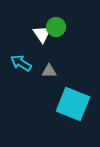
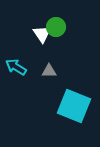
cyan arrow: moved 5 px left, 4 px down
cyan square: moved 1 px right, 2 px down
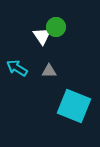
white triangle: moved 2 px down
cyan arrow: moved 1 px right, 1 px down
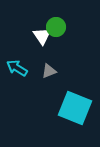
gray triangle: rotated 21 degrees counterclockwise
cyan square: moved 1 px right, 2 px down
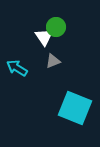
white triangle: moved 2 px right, 1 px down
gray triangle: moved 4 px right, 10 px up
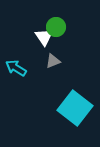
cyan arrow: moved 1 px left
cyan square: rotated 16 degrees clockwise
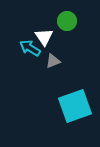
green circle: moved 11 px right, 6 px up
cyan arrow: moved 14 px right, 20 px up
cyan square: moved 2 px up; rotated 32 degrees clockwise
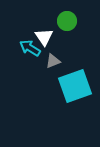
cyan square: moved 20 px up
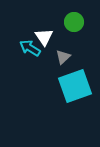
green circle: moved 7 px right, 1 px down
gray triangle: moved 10 px right, 4 px up; rotated 21 degrees counterclockwise
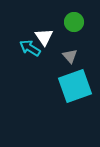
gray triangle: moved 7 px right, 1 px up; rotated 28 degrees counterclockwise
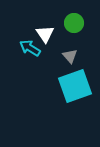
green circle: moved 1 px down
white triangle: moved 1 px right, 3 px up
